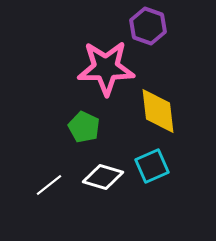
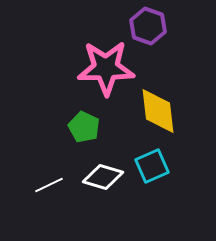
white line: rotated 12 degrees clockwise
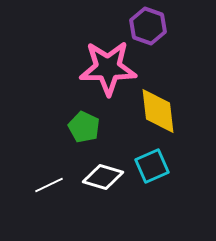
pink star: moved 2 px right
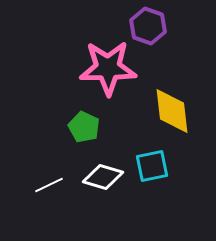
yellow diamond: moved 14 px right
cyan square: rotated 12 degrees clockwise
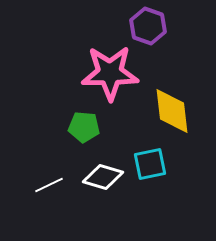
pink star: moved 2 px right, 5 px down
green pentagon: rotated 20 degrees counterclockwise
cyan square: moved 2 px left, 2 px up
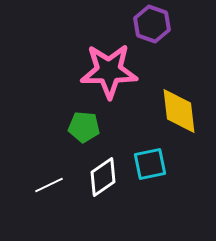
purple hexagon: moved 4 px right, 2 px up
pink star: moved 1 px left, 2 px up
yellow diamond: moved 7 px right
white diamond: rotated 51 degrees counterclockwise
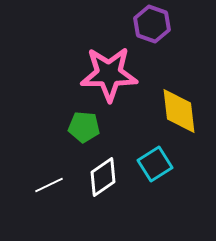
pink star: moved 3 px down
cyan square: moved 5 px right; rotated 20 degrees counterclockwise
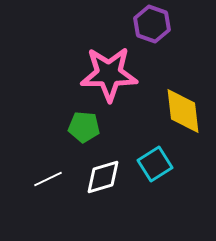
yellow diamond: moved 4 px right
white diamond: rotated 18 degrees clockwise
white line: moved 1 px left, 6 px up
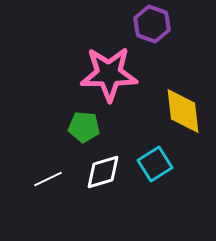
white diamond: moved 5 px up
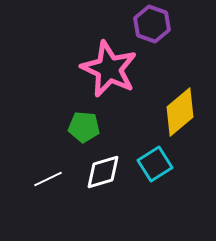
pink star: moved 5 px up; rotated 26 degrees clockwise
yellow diamond: moved 3 px left, 1 px down; rotated 57 degrees clockwise
